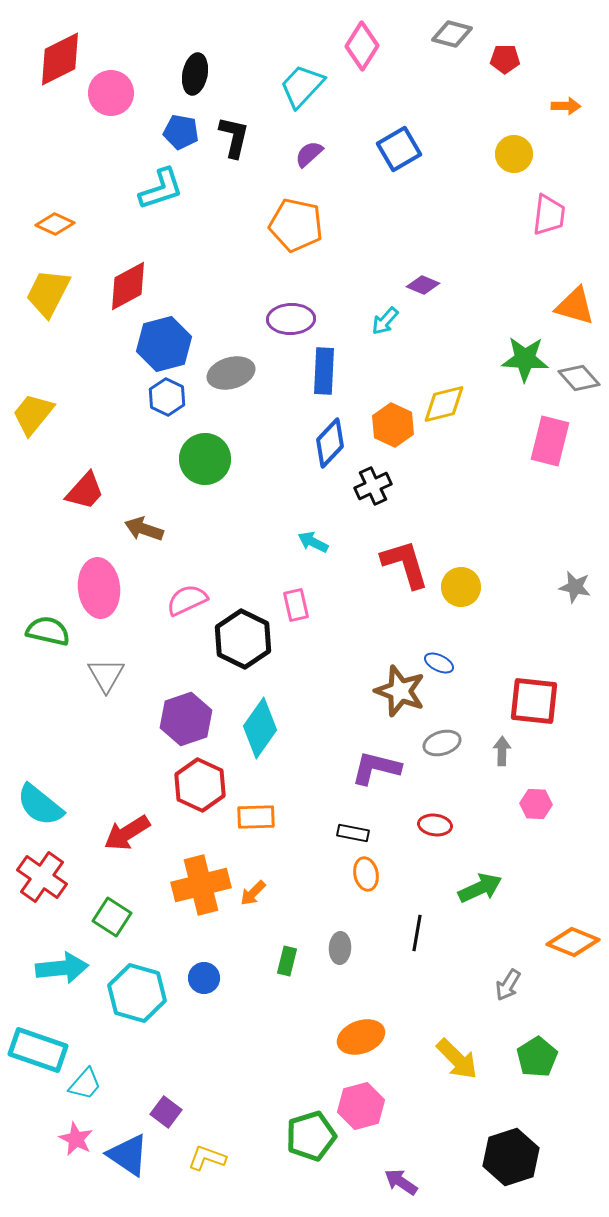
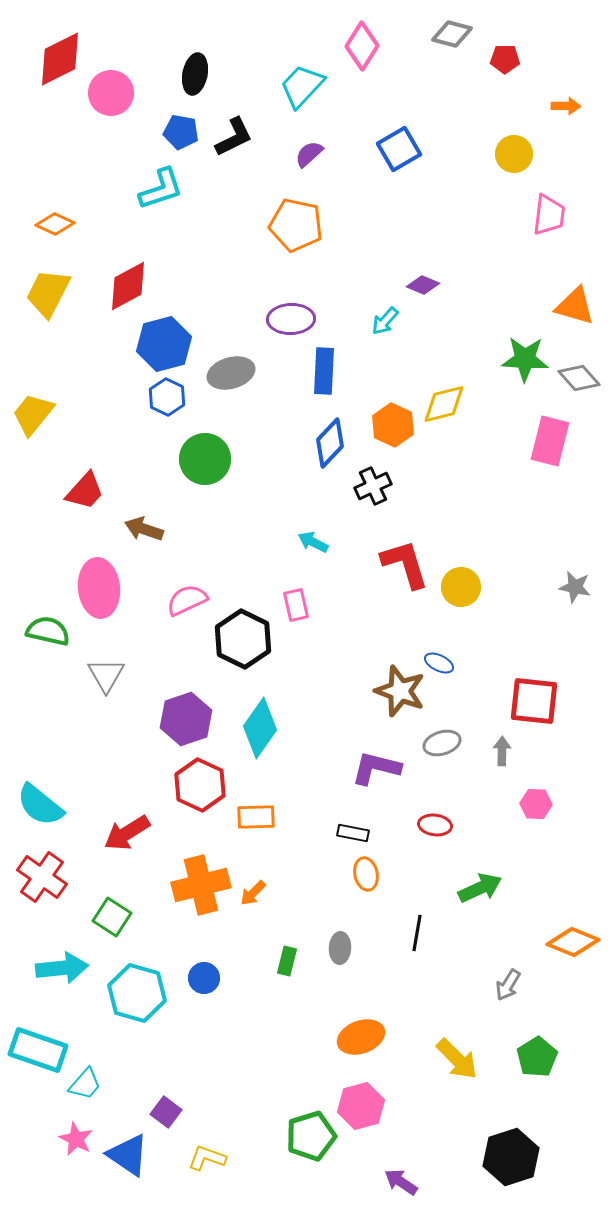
black L-shape at (234, 137): rotated 51 degrees clockwise
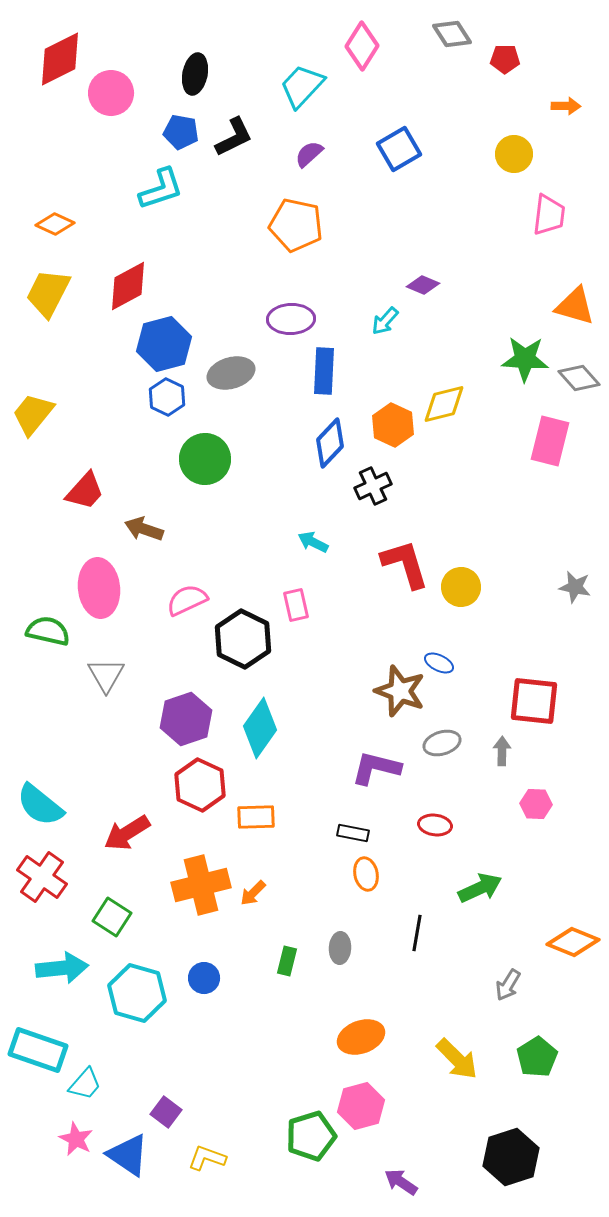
gray diamond at (452, 34): rotated 42 degrees clockwise
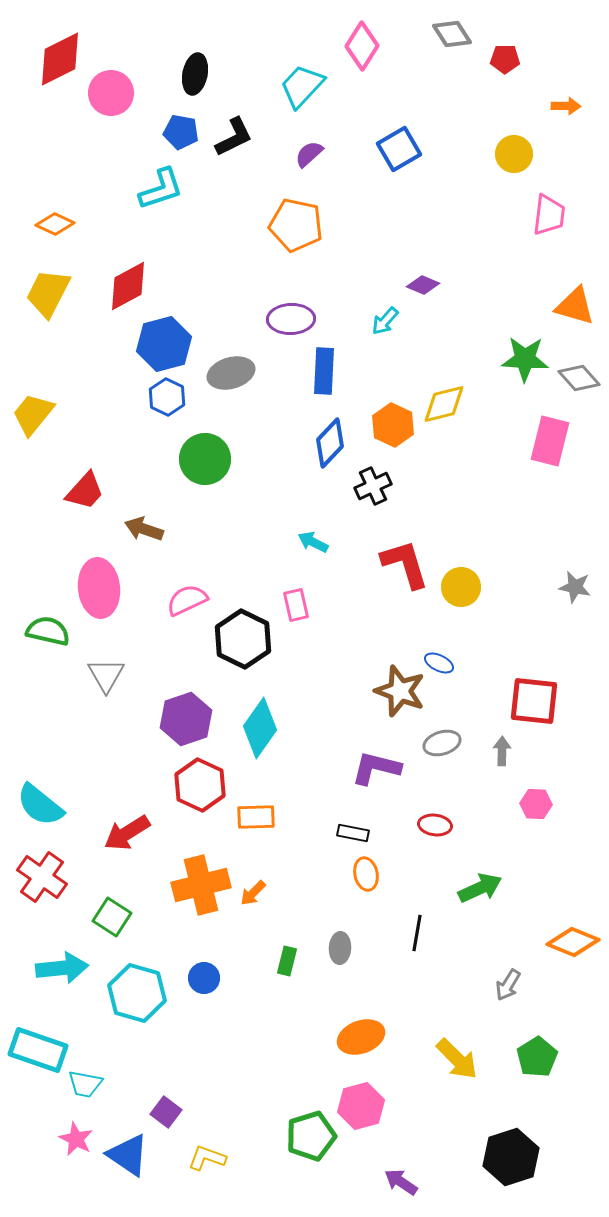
cyan trapezoid at (85, 1084): rotated 60 degrees clockwise
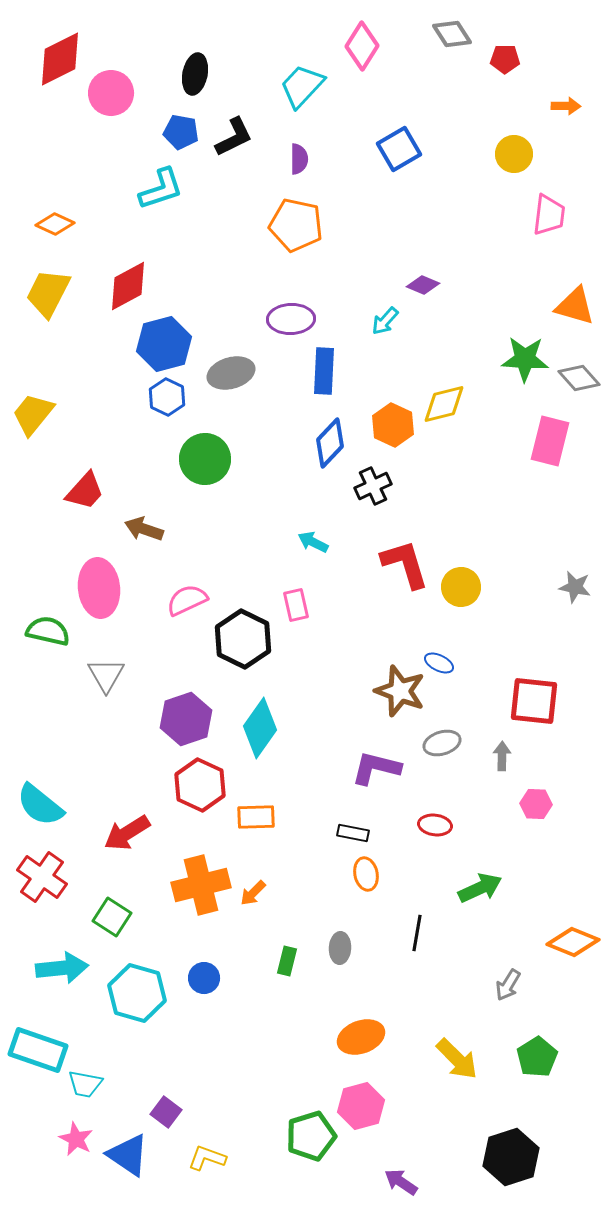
purple semicircle at (309, 154): moved 10 px left, 5 px down; rotated 132 degrees clockwise
gray arrow at (502, 751): moved 5 px down
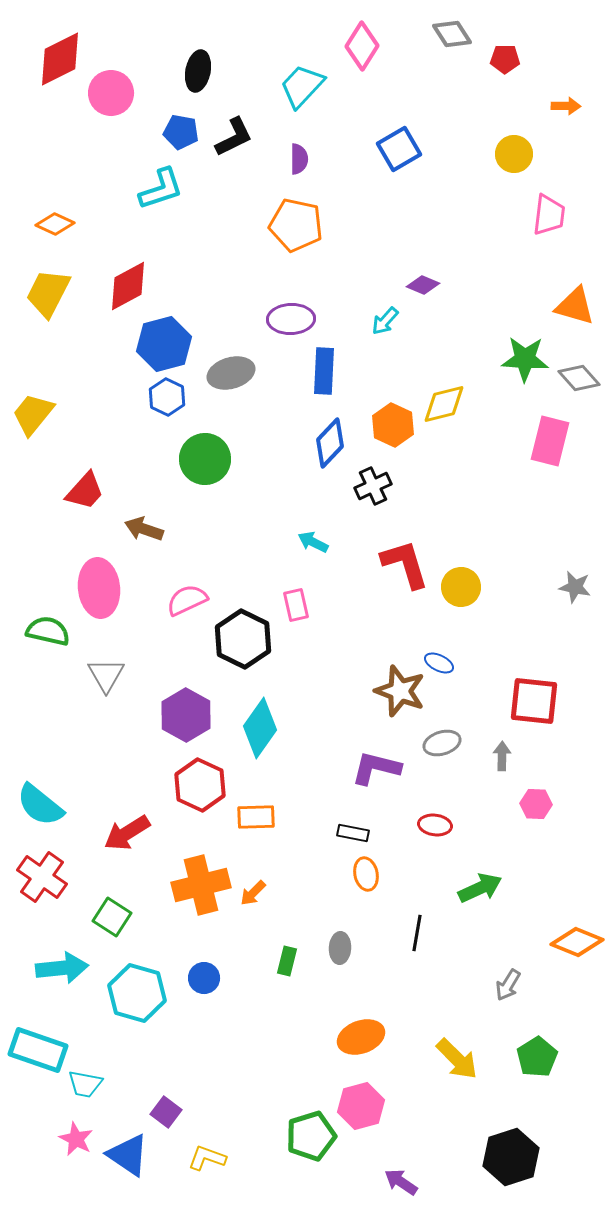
black ellipse at (195, 74): moved 3 px right, 3 px up
purple hexagon at (186, 719): moved 4 px up; rotated 12 degrees counterclockwise
orange diamond at (573, 942): moved 4 px right
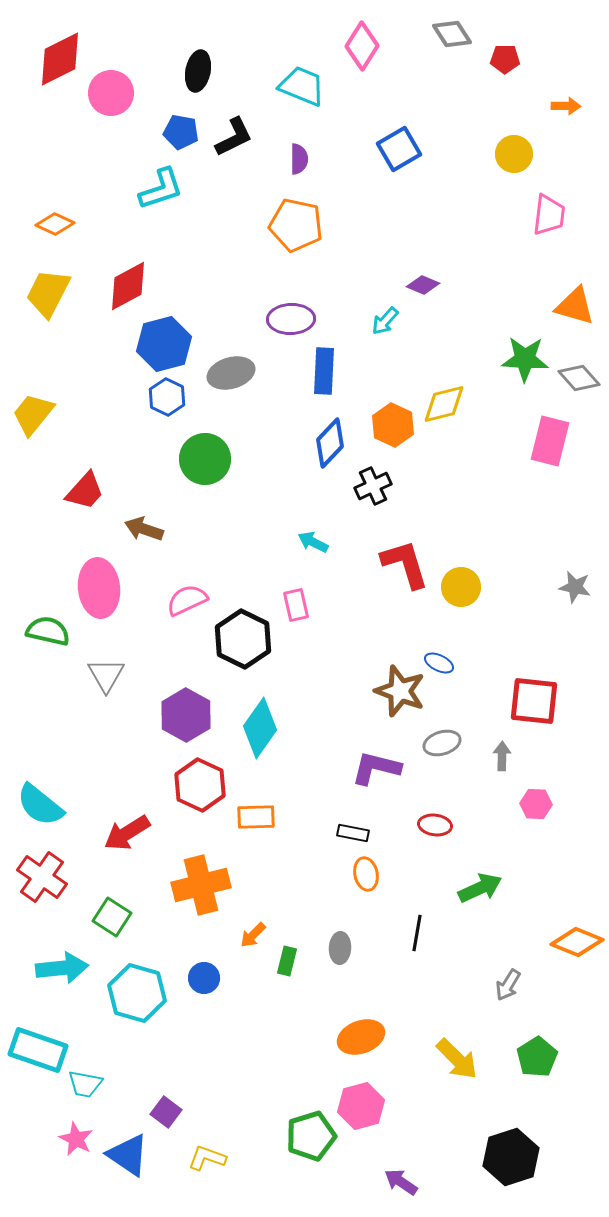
cyan trapezoid at (302, 86): rotated 69 degrees clockwise
orange arrow at (253, 893): moved 42 px down
